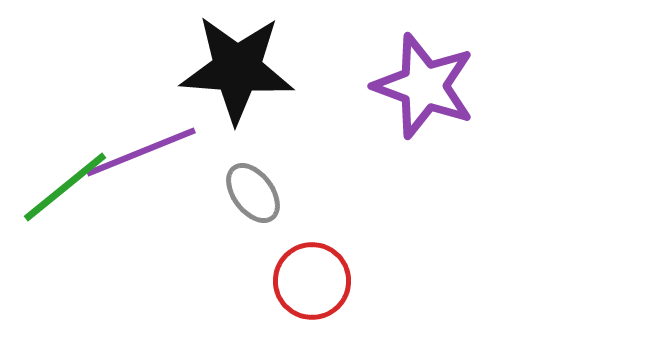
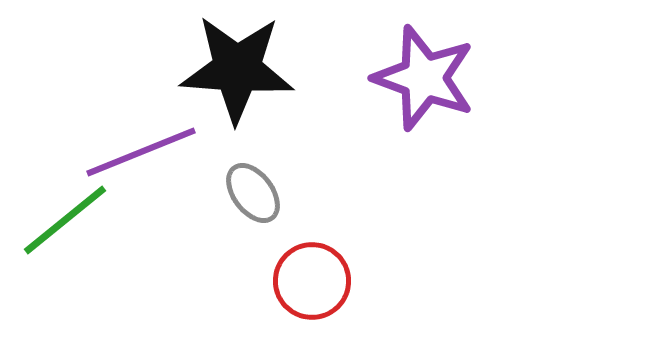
purple star: moved 8 px up
green line: moved 33 px down
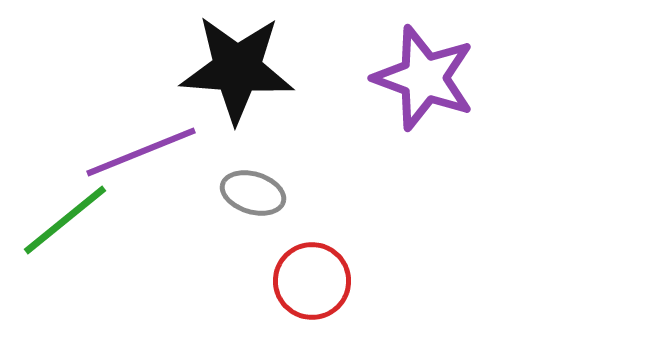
gray ellipse: rotated 36 degrees counterclockwise
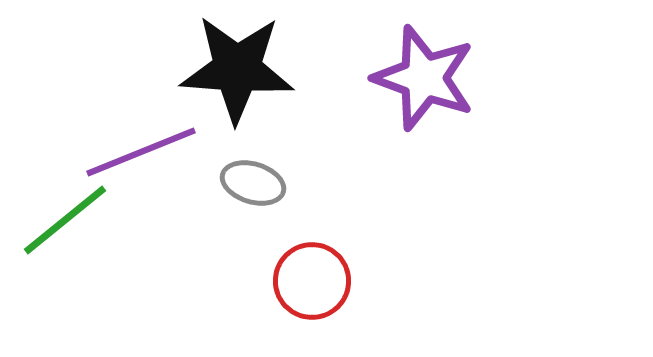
gray ellipse: moved 10 px up
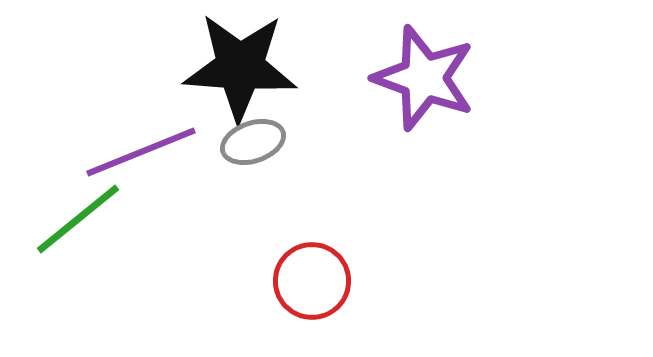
black star: moved 3 px right, 2 px up
gray ellipse: moved 41 px up; rotated 36 degrees counterclockwise
green line: moved 13 px right, 1 px up
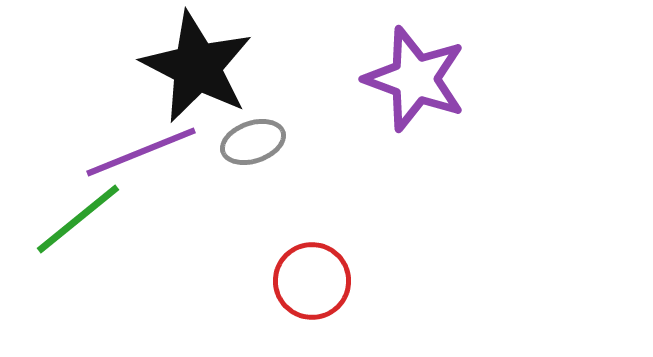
black star: moved 43 px left; rotated 23 degrees clockwise
purple star: moved 9 px left, 1 px down
